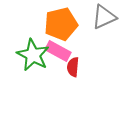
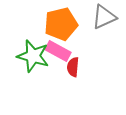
green star: moved 1 px down; rotated 12 degrees counterclockwise
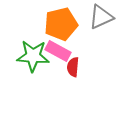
gray triangle: moved 3 px left
green star: rotated 12 degrees counterclockwise
